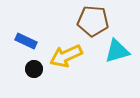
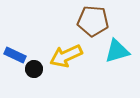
blue rectangle: moved 11 px left, 14 px down
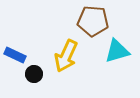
yellow arrow: rotated 40 degrees counterclockwise
black circle: moved 5 px down
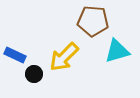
yellow arrow: moved 2 px left, 1 px down; rotated 20 degrees clockwise
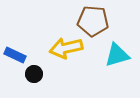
cyan triangle: moved 4 px down
yellow arrow: moved 2 px right, 9 px up; rotated 32 degrees clockwise
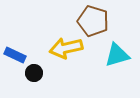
brown pentagon: rotated 12 degrees clockwise
black circle: moved 1 px up
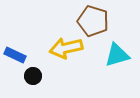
black circle: moved 1 px left, 3 px down
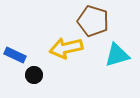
black circle: moved 1 px right, 1 px up
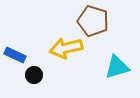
cyan triangle: moved 12 px down
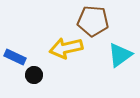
brown pentagon: rotated 12 degrees counterclockwise
blue rectangle: moved 2 px down
cyan triangle: moved 3 px right, 12 px up; rotated 20 degrees counterclockwise
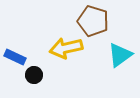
brown pentagon: rotated 12 degrees clockwise
